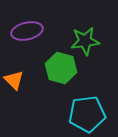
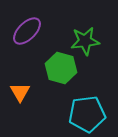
purple ellipse: rotated 32 degrees counterclockwise
orange triangle: moved 6 px right, 12 px down; rotated 15 degrees clockwise
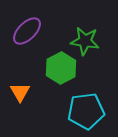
green star: rotated 16 degrees clockwise
green hexagon: rotated 16 degrees clockwise
cyan pentagon: moved 1 px left, 3 px up
